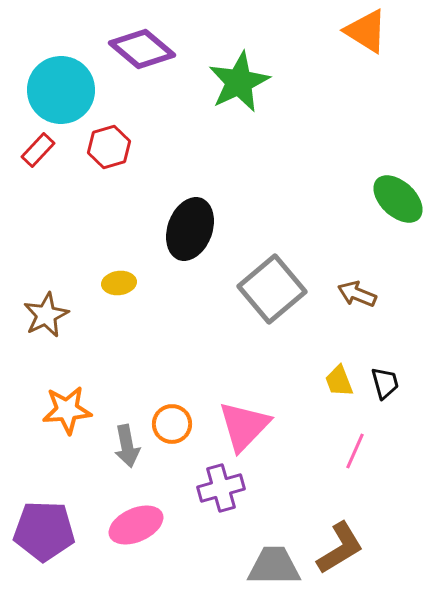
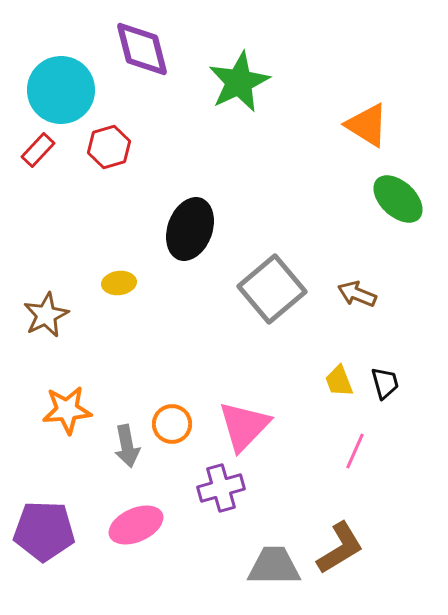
orange triangle: moved 1 px right, 94 px down
purple diamond: rotated 36 degrees clockwise
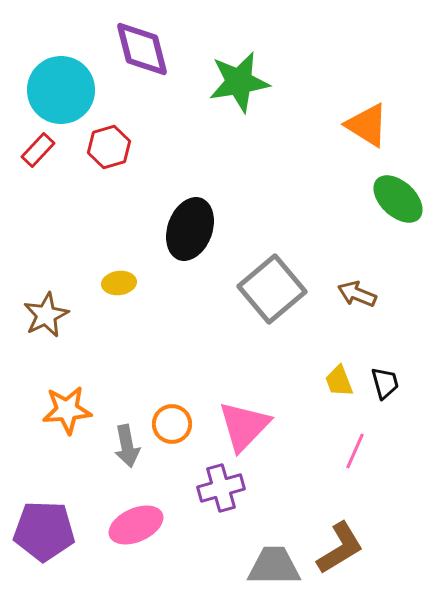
green star: rotated 16 degrees clockwise
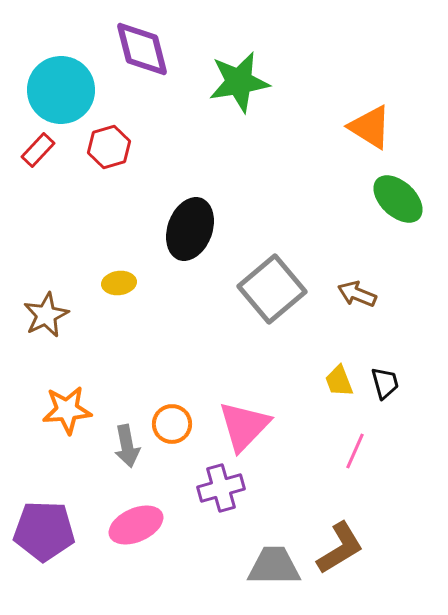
orange triangle: moved 3 px right, 2 px down
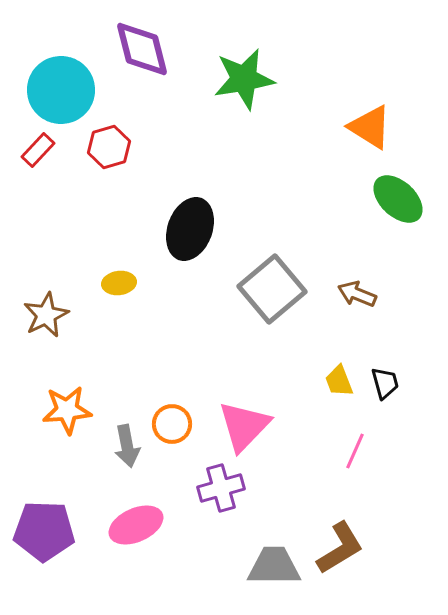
green star: moved 5 px right, 3 px up
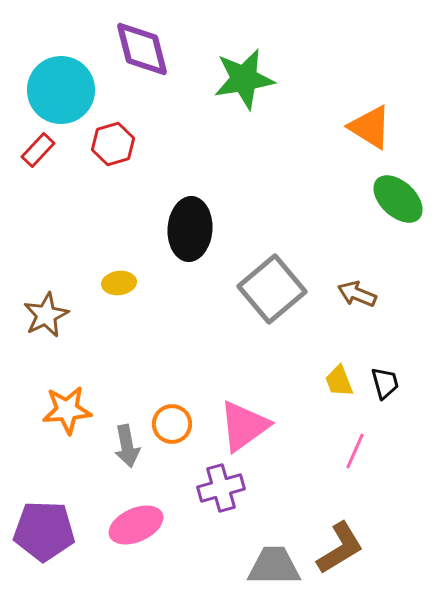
red hexagon: moved 4 px right, 3 px up
black ellipse: rotated 16 degrees counterclockwise
pink triangle: rotated 10 degrees clockwise
